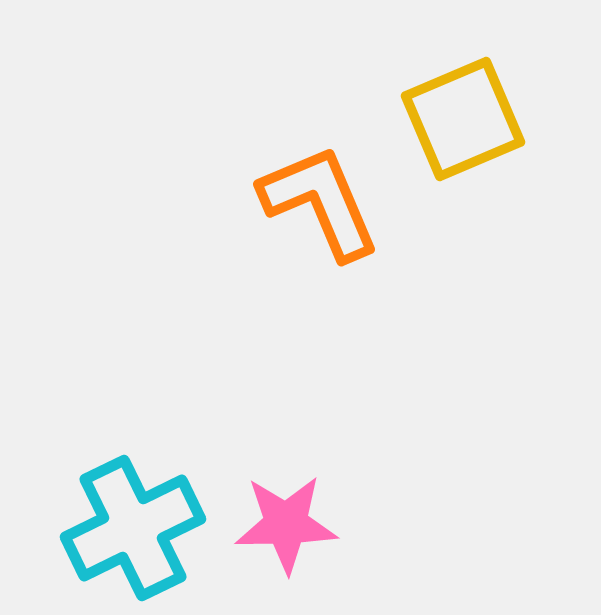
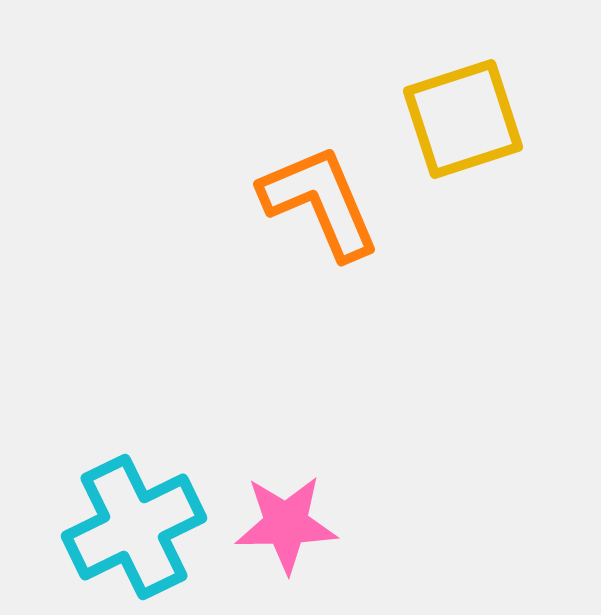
yellow square: rotated 5 degrees clockwise
cyan cross: moved 1 px right, 1 px up
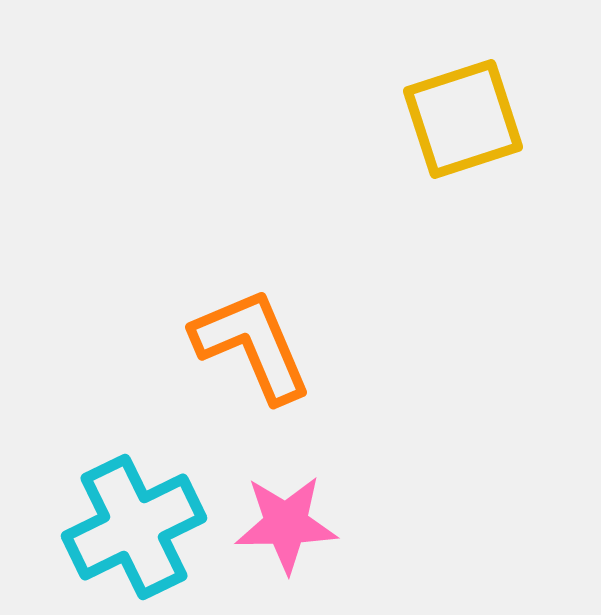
orange L-shape: moved 68 px left, 143 px down
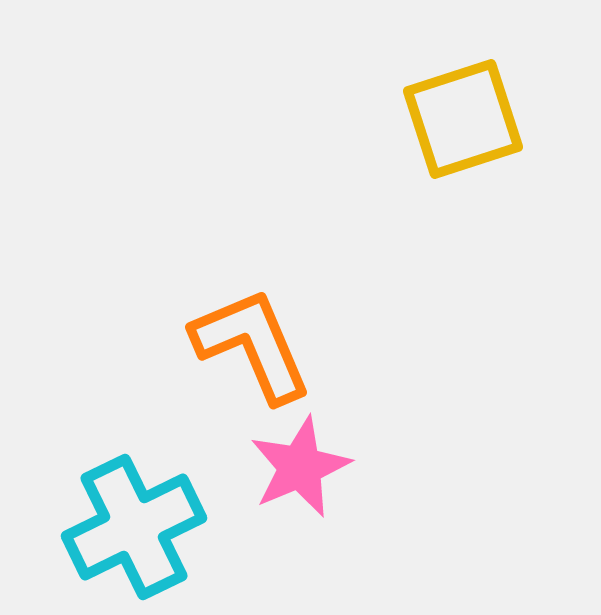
pink star: moved 14 px right, 57 px up; rotated 22 degrees counterclockwise
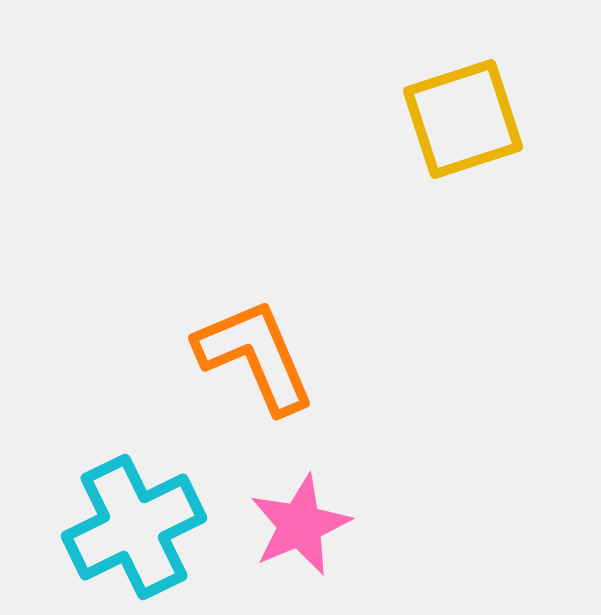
orange L-shape: moved 3 px right, 11 px down
pink star: moved 58 px down
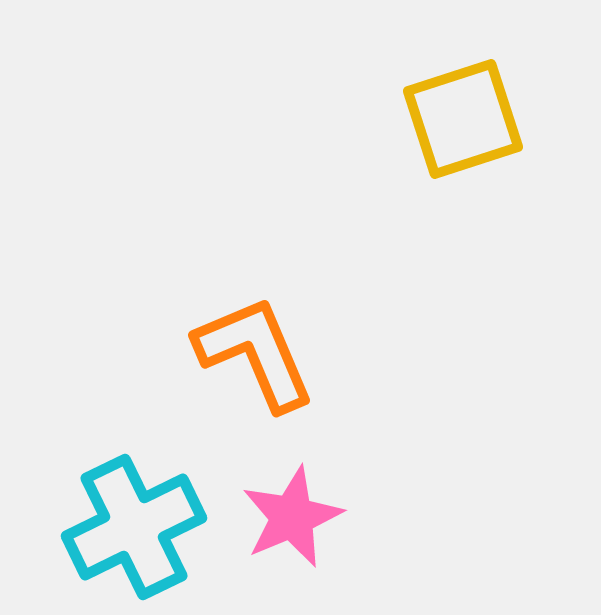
orange L-shape: moved 3 px up
pink star: moved 8 px left, 8 px up
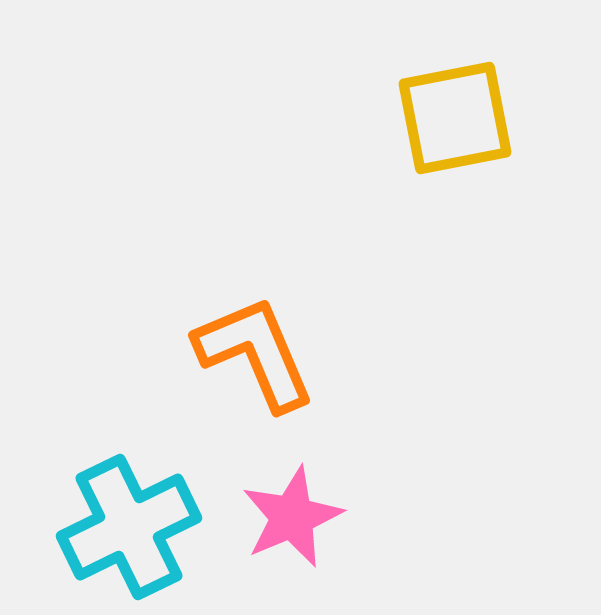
yellow square: moved 8 px left, 1 px up; rotated 7 degrees clockwise
cyan cross: moved 5 px left
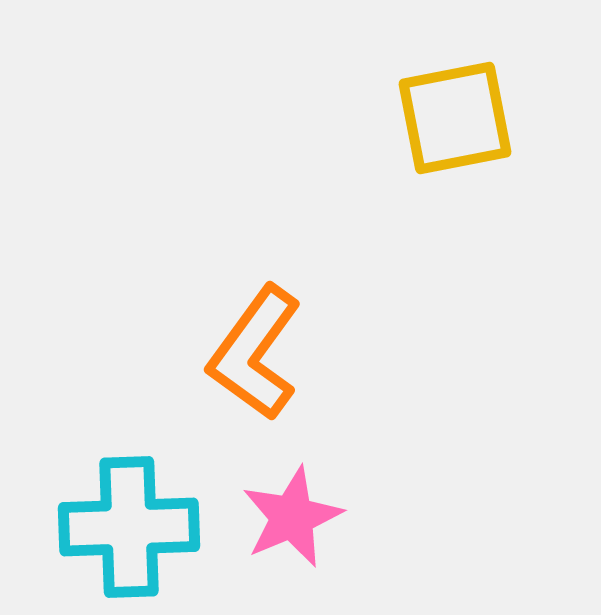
orange L-shape: rotated 121 degrees counterclockwise
cyan cross: rotated 24 degrees clockwise
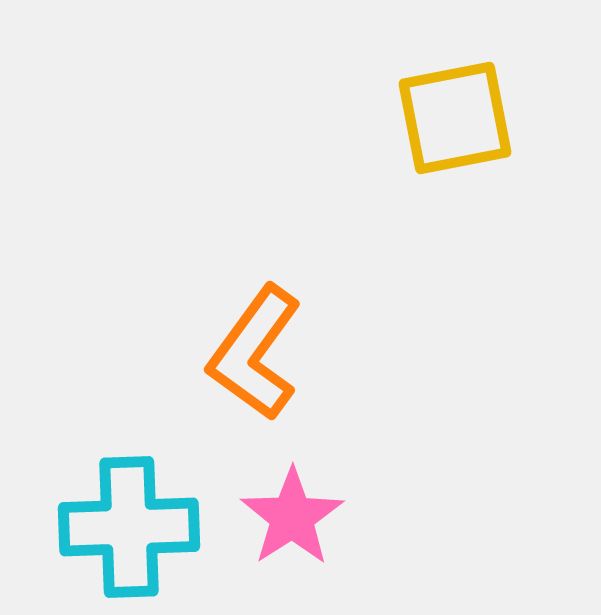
pink star: rotated 10 degrees counterclockwise
